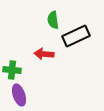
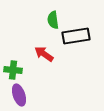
black rectangle: rotated 16 degrees clockwise
red arrow: rotated 30 degrees clockwise
green cross: moved 1 px right
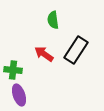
black rectangle: moved 14 px down; rotated 48 degrees counterclockwise
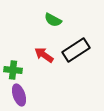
green semicircle: rotated 54 degrees counterclockwise
black rectangle: rotated 24 degrees clockwise
red arrow: moved 1 px down
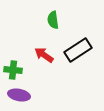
green semicircle: rotated 54 degrees clockwise
black rectangle: moved 2 px right
purple ellipse: rotated 60 degrees counterclockwise
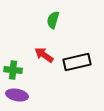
green semicircle: rotated 24 degrees clockwise
black rectangle: moved 1 px left, 12 px down; rotated 20 degrees clockwise
purple ellipse: moved 2 px left
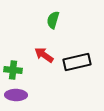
purple ellipse: moved 1 px left; rotated 10 degrees counterclockwise
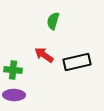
green semicircle: moved 1 px down
purple ellipse: moved 2 px left
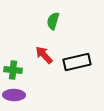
red arrow: rotated 12 degrees clockwise
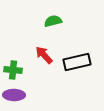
green semicircle: rotated 60 degrees clockwise
